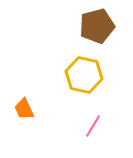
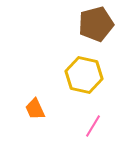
brown pentagon: moved 1 px left, 2 px up
orange trapezoid: moved 11 px right
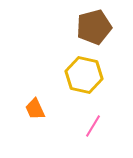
brown pentagon: moved 2 px left, 3 px down
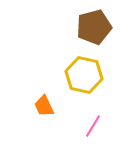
orange trapezoid: moved 9 px right, 3 px up
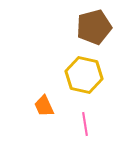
pink line: moved 8 px left, 2 px up; rotated 40 degrees counterclockwise
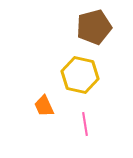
yellow hexagon: moved 4 px left
